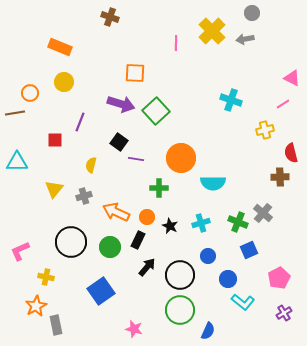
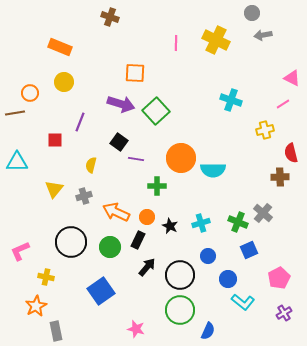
yellow cross at (212, 31): moved 4 px right, 9 px down; rotated 20 degrees counterclockwise
gray arrow at (245, 39): moved 18 px right, 4 px up
cyan semicircle at (213, 183): moved 13 px up
green cross at (159, 188): moved 2 px left, 2 px up
gray rectangle at (56, 325): moved 6 px down
pink star at (134, 329): moved 2 px right
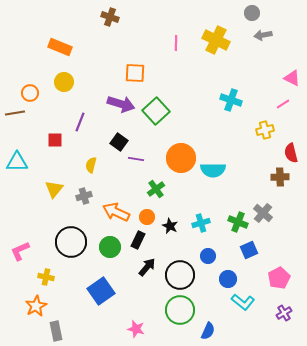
green cross at (157, 186): moved 1 px left, 3 px down; rotated 36 degrees counterclockwise
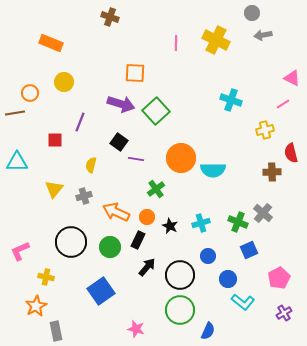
orange rectangle at (60, 47): moved 9 px left, 4 px up
brown cross at (280, 177): moved 8 px left, 5 px up
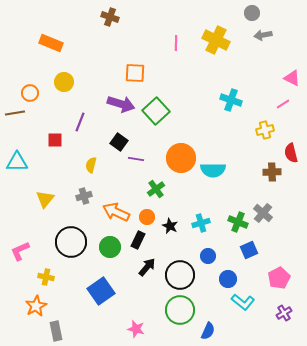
yellow triangle at (54, 189): moved 9 px left, 10 px down
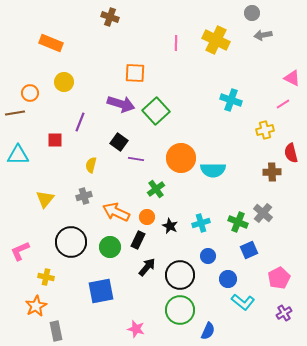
cyan triangle at (17, 162): moved 1 px right, 7 px up
blue square at (101, 291): rotated 24 degrees clockwise
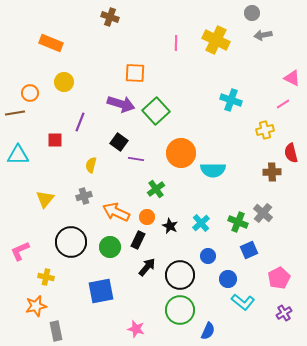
orange circle at (181, 158): moved 5 px up
cyan cross at (201, 223): rotated 24 degrees counterclockwise
orange star at (36, 306): rotated 15 degrees clockwise
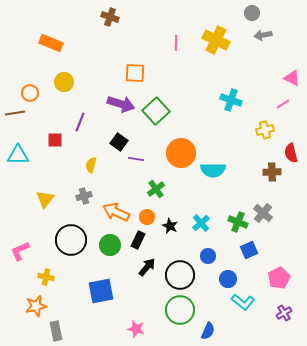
black circle at (71, 242): moved 2 px up
green circle at (110, 247): moved 2 px up
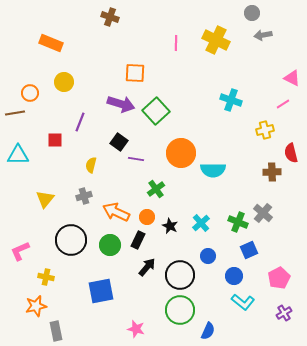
blue circle at (228, 279): moved 6 px right, 3 px up
